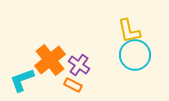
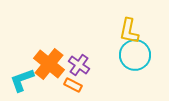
yellow L-shape: rotated 24 degrees clockwise
orange cross: moved 1 px left, 4 px down; rotated 12 degrees counterclockwise
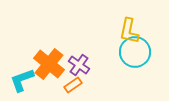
cyan circle: moved 3 px up
orange rectangle: rotated 60 degrees counterclockwise
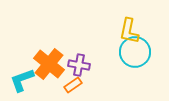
purple cross: rotated 25 degrees counterclockwise
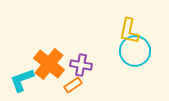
cyan circle: moved 1 px up
purple cross: moved 2 px right
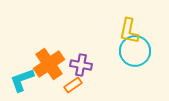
orange cross: rotated 16 degrees clockwise
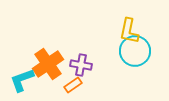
orange cross: moved 1 px left
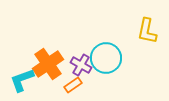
yellow L-shape: moved 18 px right
cyan circle: moved 29 px left, 7 px down
purple cross: rotated 20 degrees clockwise
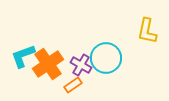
cyan L-shape: moved 1 px right, 24 px up
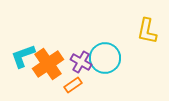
cyan circle: moved 1 px left
purple cross: moved 3 px up
